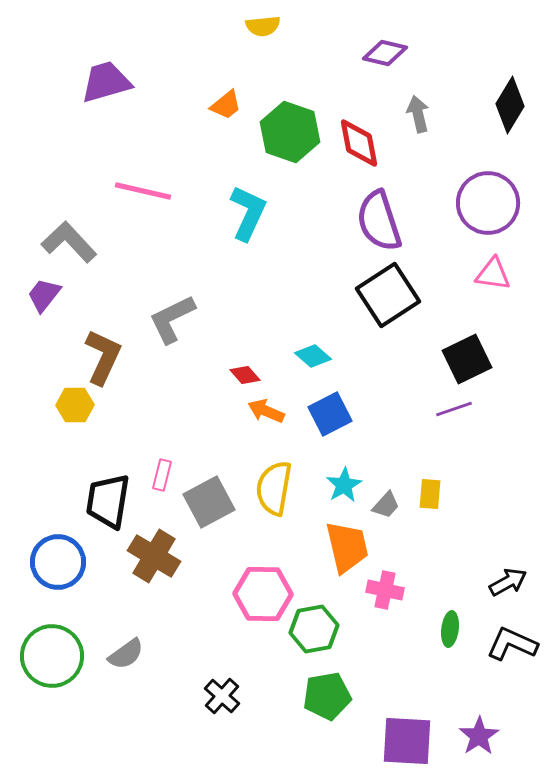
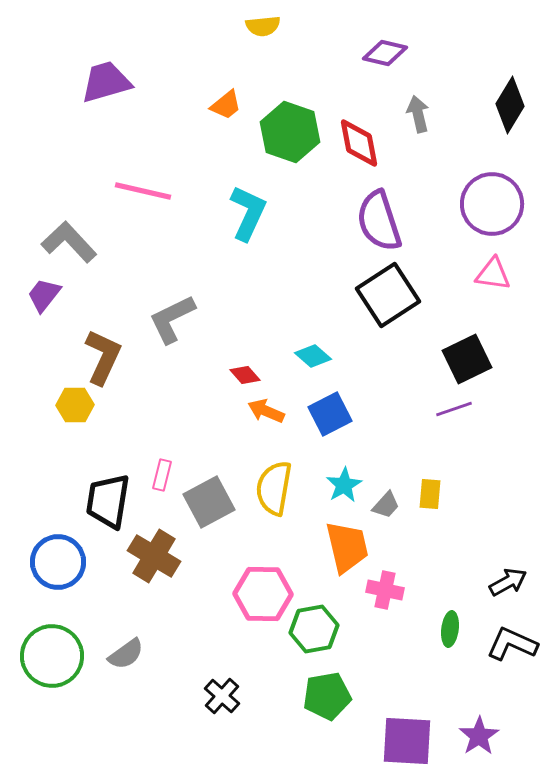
purple circle at (488, 203): moved 4 px right, 1 px down
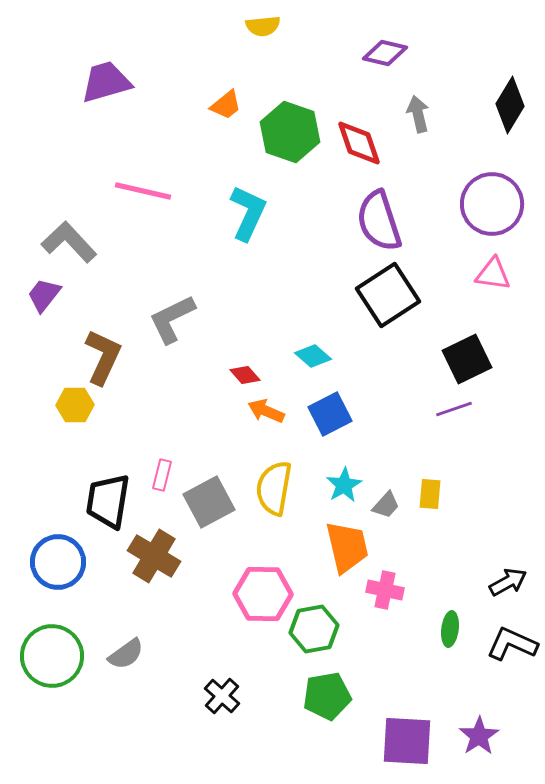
red diamond at (359, 143): rotated 8 degrees counterclockwise
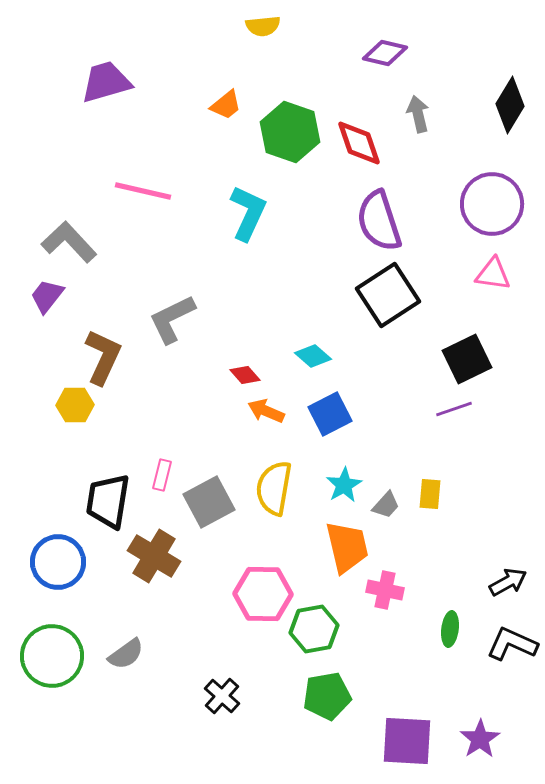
purple trapezoid at (44, 295): moved 3 px right, 1 px down
purple star at (479, 736): moved 1 px right, 3 px down
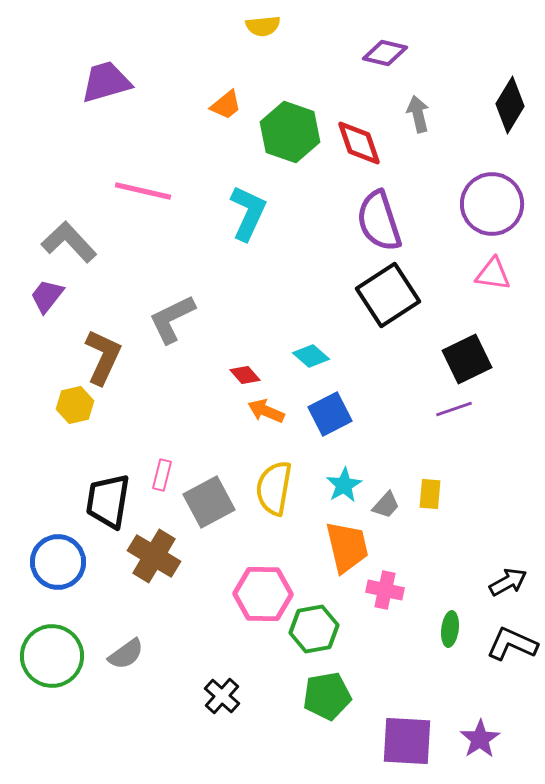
cyan diamond at (313, 356): moved 2 px left
yellow hexagon at (75, 405): rotated 12 degrees counterclockwise
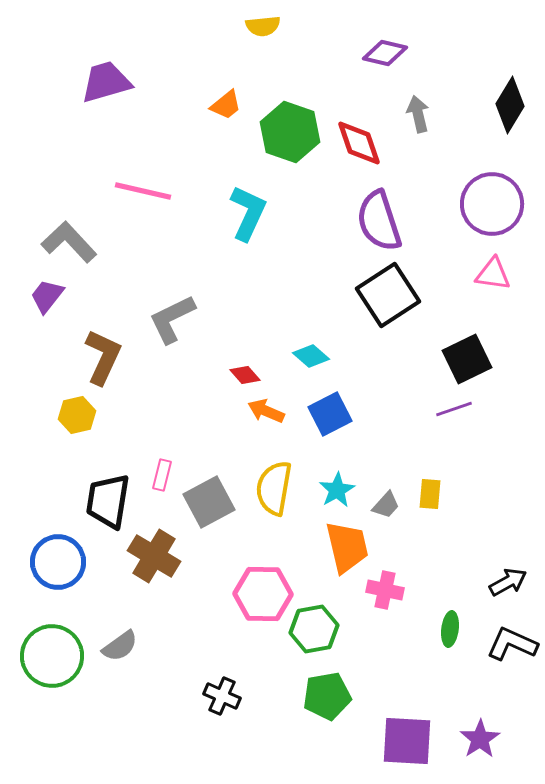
yellow hexagon at (75, 405): moved 2 px right, 10 px down
cyan star at (344, 485): moved 7 px left, 5 px down
gray semicircle at (126, 654): moved 6 px left, 8 px up
black cross at (222, 696): rotated 18 degrees counterclockwise
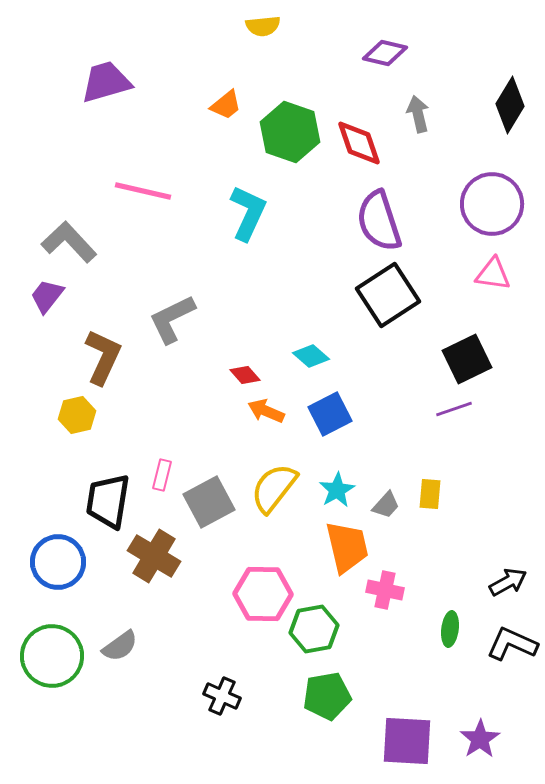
yellow semicircle at (274, 488): rotated 28 degrees clockwise
